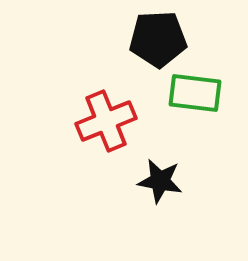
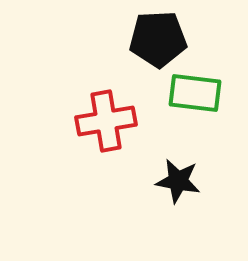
red cross: rotated 12 degrees clockwise
black star: moved 18 px right
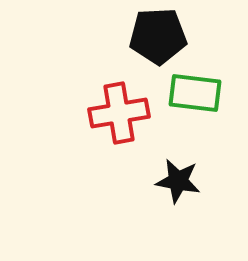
black pentagon: moved 3 px up
red cross: moved 13 px right, 8 px up
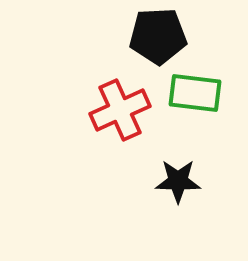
red cross: moved 1 px right, 3 px up; rotated 14 degrees counterclockwise
black star: rotated 9 degrees counterclockwise
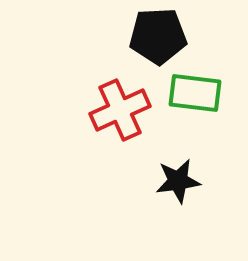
black star: rotated 9 degrees counterclockwise
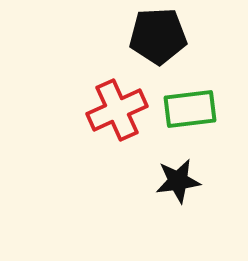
green rectangle: moved 5 px left, 16 px down; rotated 14 degrees counterclockwise
red cross: moved 3 px left
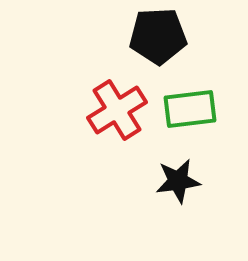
red cross: rotated 8 degrees counterclockwise
